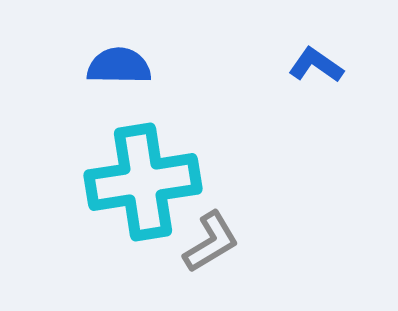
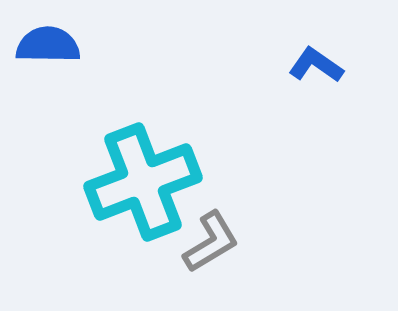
blue semicircle: moved 71 px left, 21 px up
cyan cross: rotated 12 degrees counterclockwise
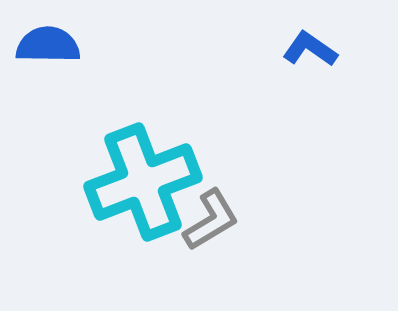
blue L-shape: moved 6 px left, 16 px up
gray L-shape: moved 22 px up
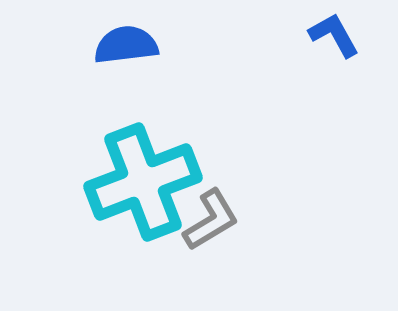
blue semicircle: moved 78 px right; rotated 8 degrees counterclockwise
blue L-shape: moved 24 px right, 14 px up; rotated 26 degrees clockwise
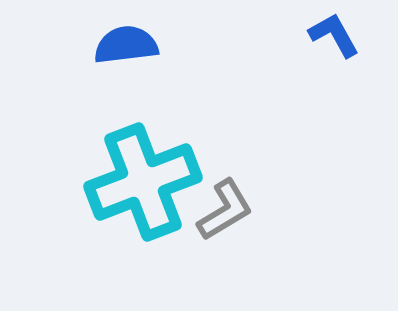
gray L-shape: moved 14 px right, 10 px up
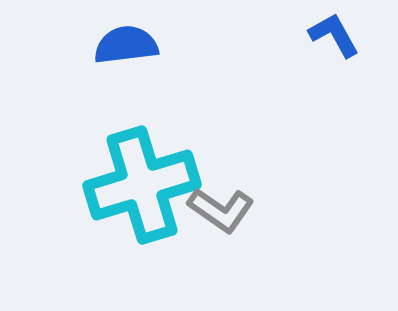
cyan cross: moved 1 px left, 3 px down; rotated 4 degrees clockwise
gray L-shape: moved 4 px left; rotated 66 degrees clockwise
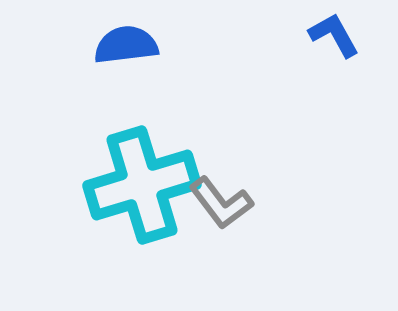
gray L-shape: moved 7 px up; rotated 18 degrees clockwise
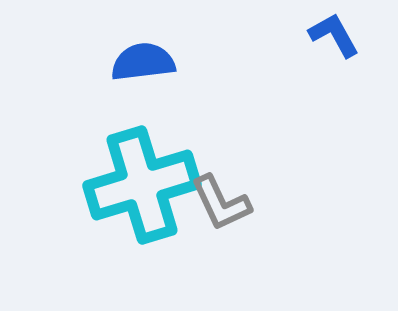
blue semicircle: moved 17 px right, 17 px down
gray L-shape: rotated 12 degrees clockwise
